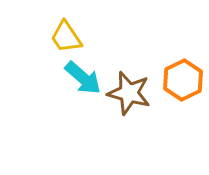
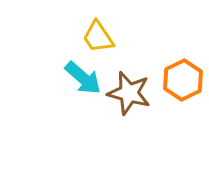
yellow trapezoid: moved 32 px right
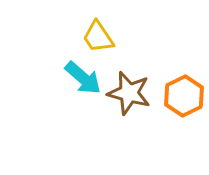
orange hexagon: moved 1 px right, 16 px down
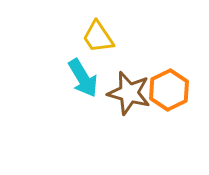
cyan arrow: rotated 18 degrees clockwise
orange hexagon: moved 15 px left, 6 px up
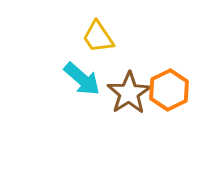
cyan arrow: moved 1 px left, 1 px down; rotated 18 degrees counterclockwise
brown star: rotated 24 degrees clockwise
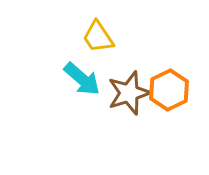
brown star: rotated 15 degrees clockwise
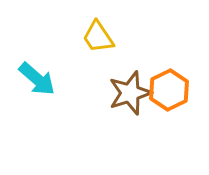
cyan arrow: moved 45 px left
brown star: moved 1 px right
